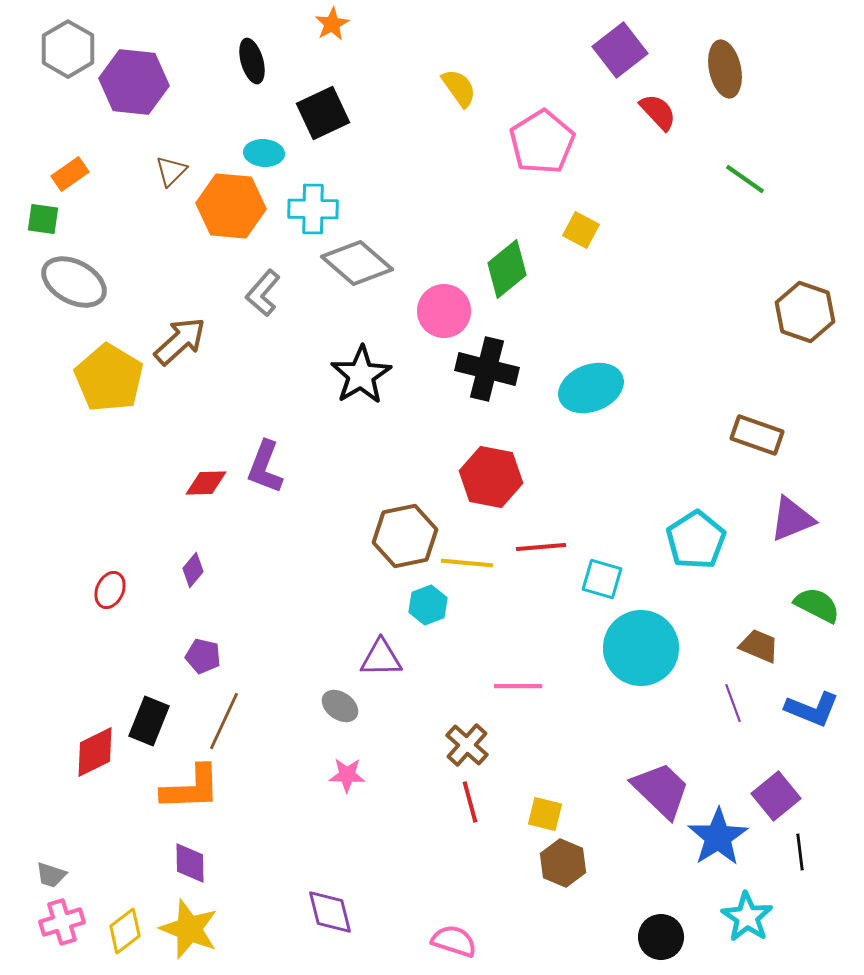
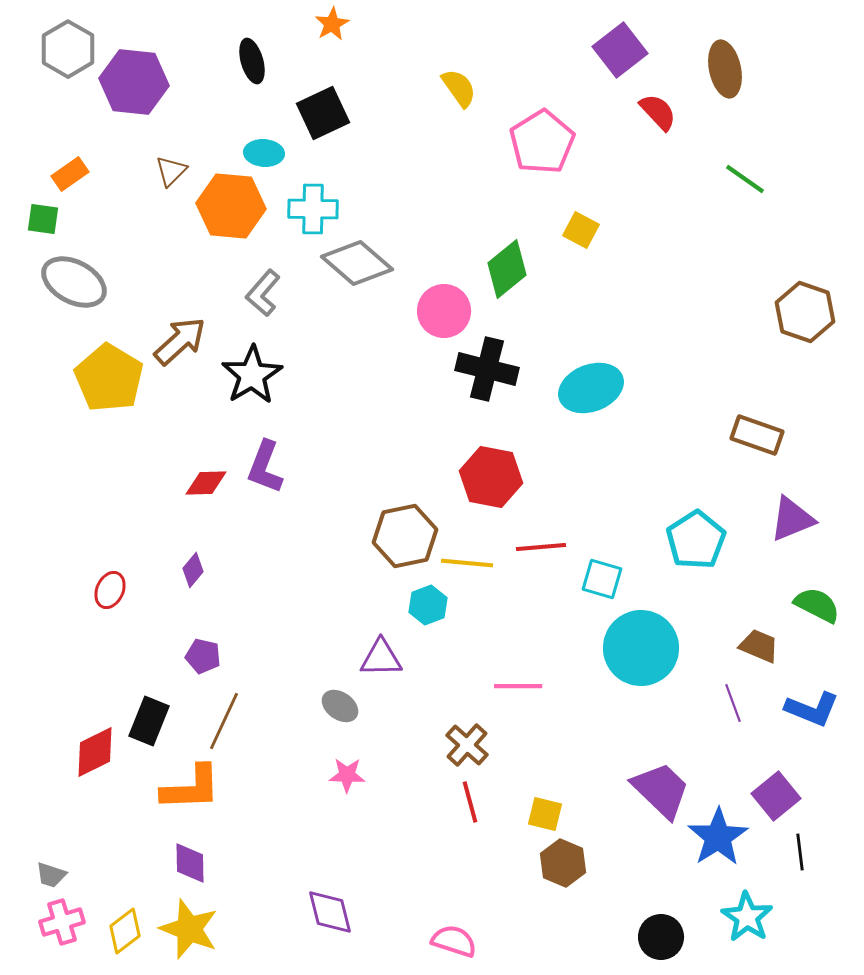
black star at (361, 375): moved 109 px left
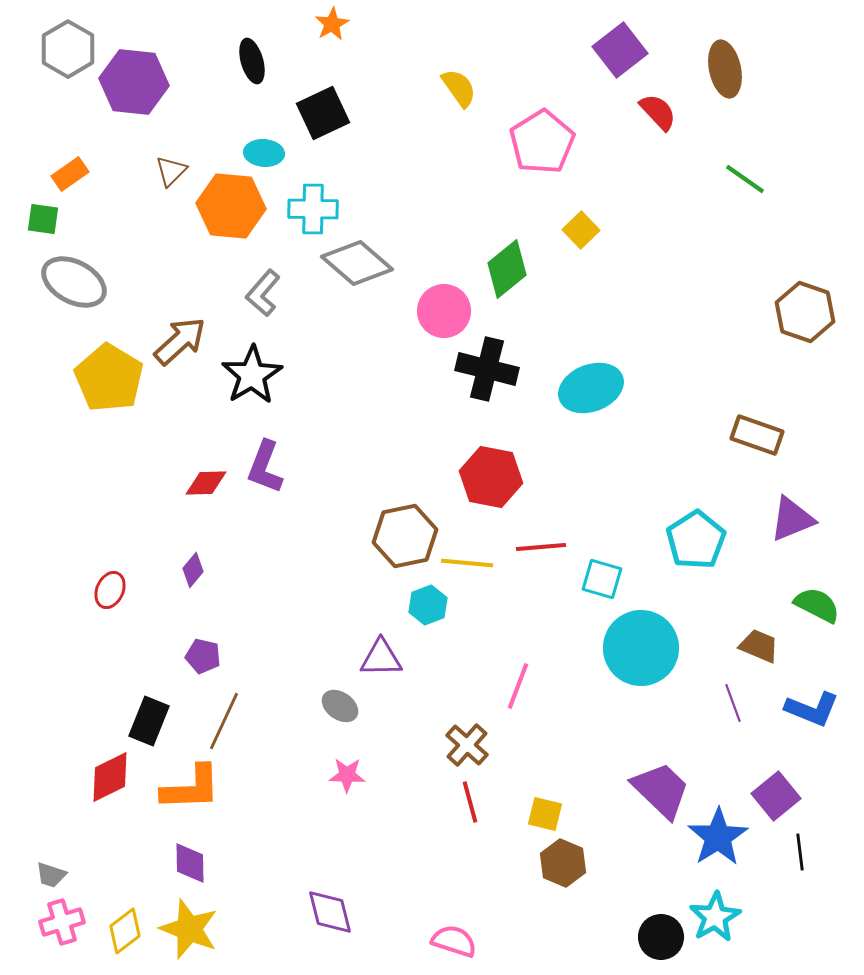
yellow square at (581, 230): rotated 18 degrees clockwise
pink line at (518, 686): rotated 69 degrees counterclockwise
red diamond at (95, 752): moved 15 px right, 25 px down
cyan star at (747, 917): moved 32 px left; rotated 9 degrees clockwise
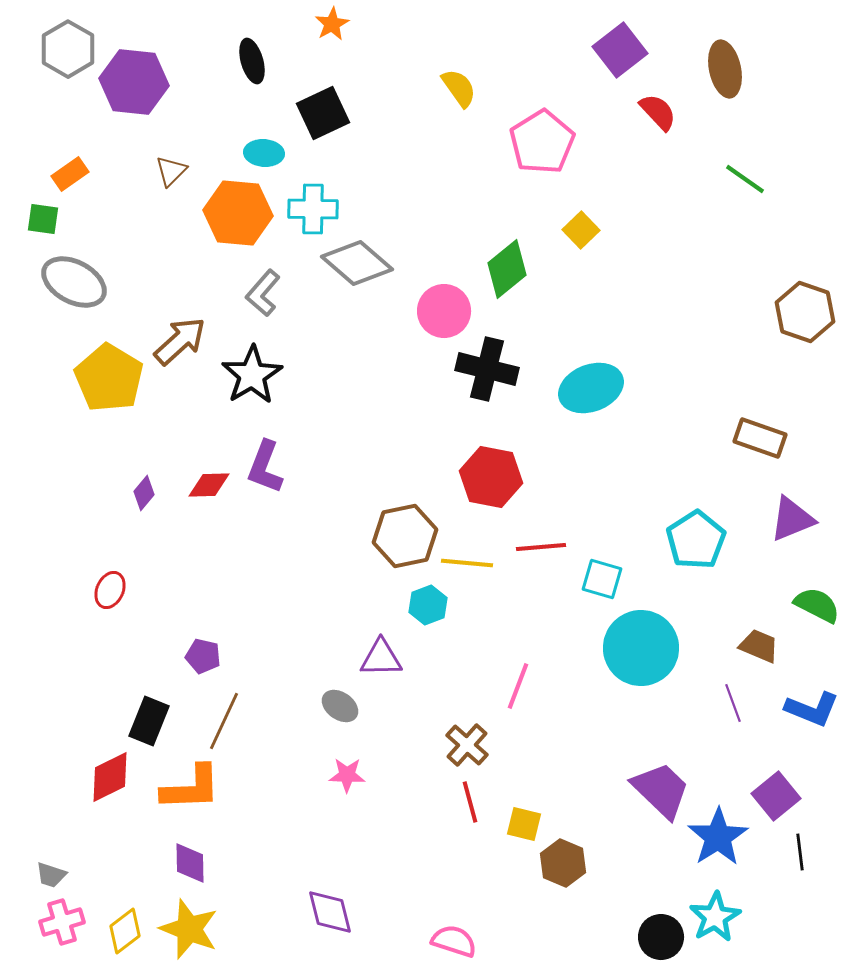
orange hexagon at (231, 206): moved 7 px right, 7 px down
brown rectangle at (757, 435): moved 3 px right, 3 px down
red diamond at (206, 483): moved 3 px right, 2 px down
purple diamond at (193, 570): moved 49 px left, 77 px up
yellow square at (545, 814): moved 21 px left, 10 px down
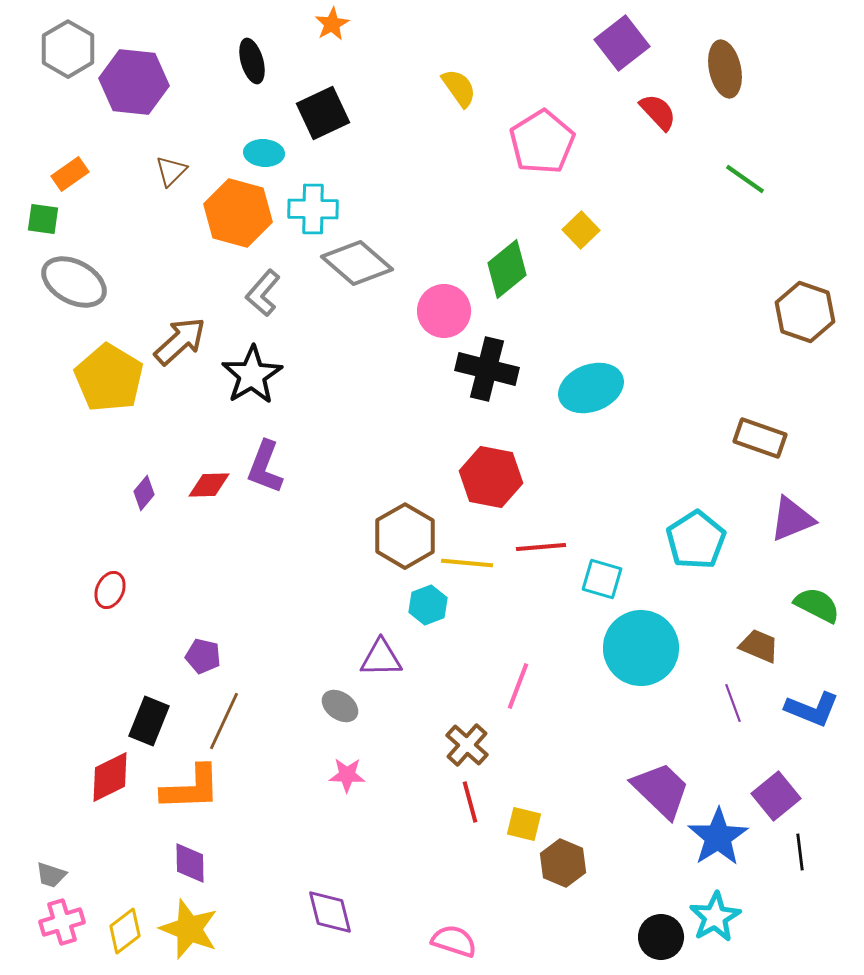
purple square at (620, 50): moved 2 px right, 7 px up
orange hexagon at (238, 213): rotated 10 degrees clockwise
brown hexagon at (405, 536): rotated 18 degrees counterclockwise
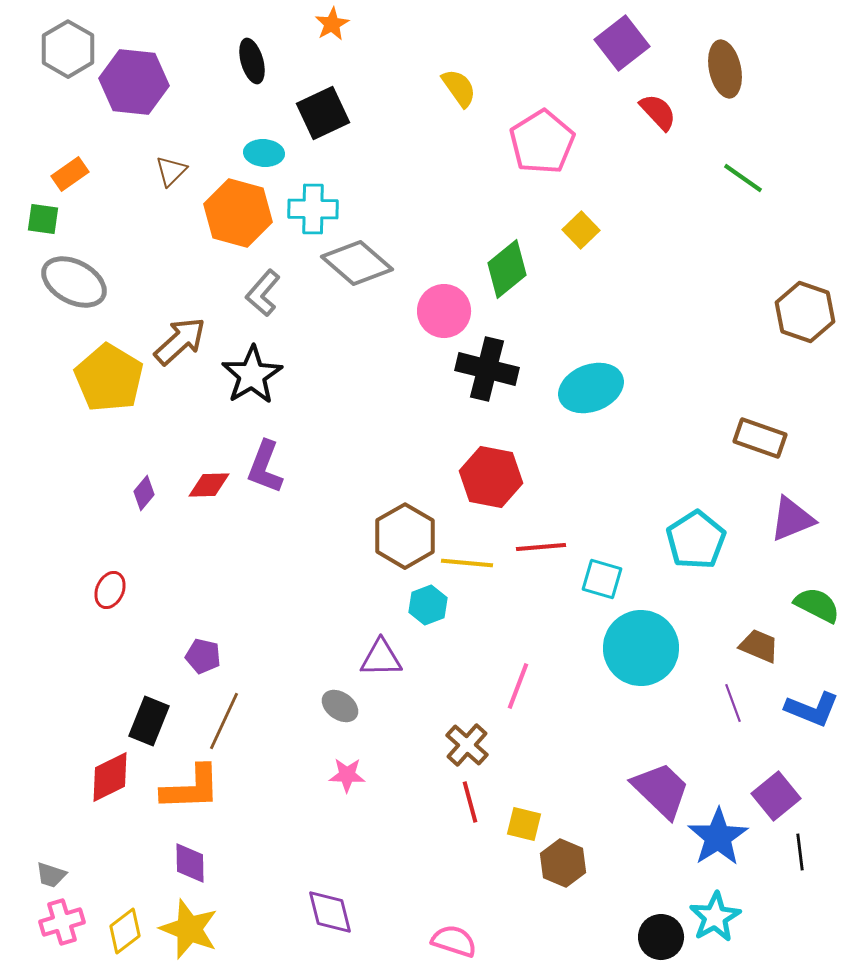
green line at (745, 179): moved 2 px left, 1 px up
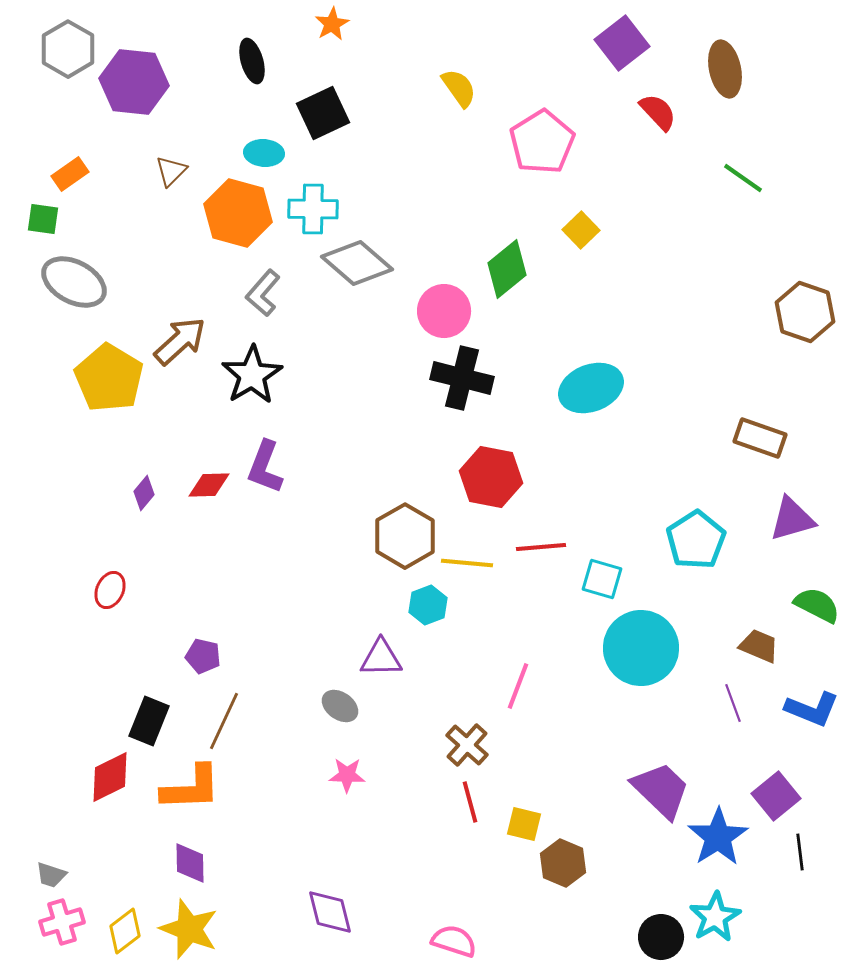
black cross at (487, 369): moved 25 px left, 9 px down
purple triangle at (792, 519): rotated 6 degrees clockwise
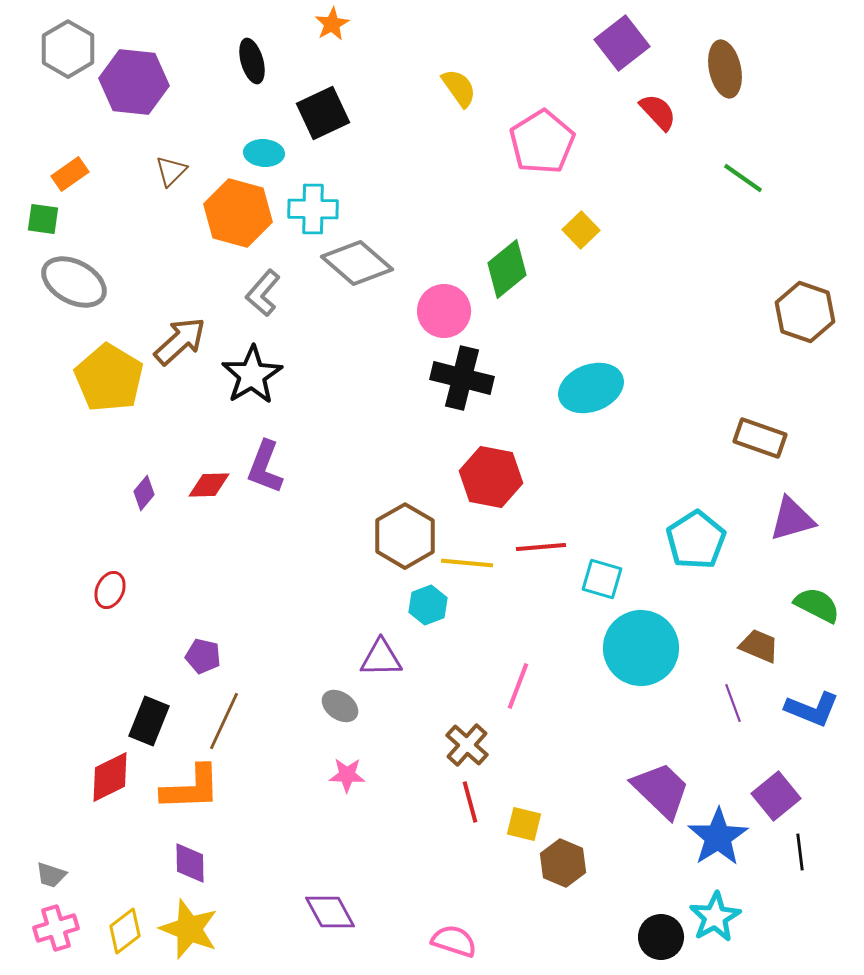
purple diamond at (330, 912): rotated 14 degrees counterclockwise
pink cross at (62, 922): moved 6 px left, 6 px down
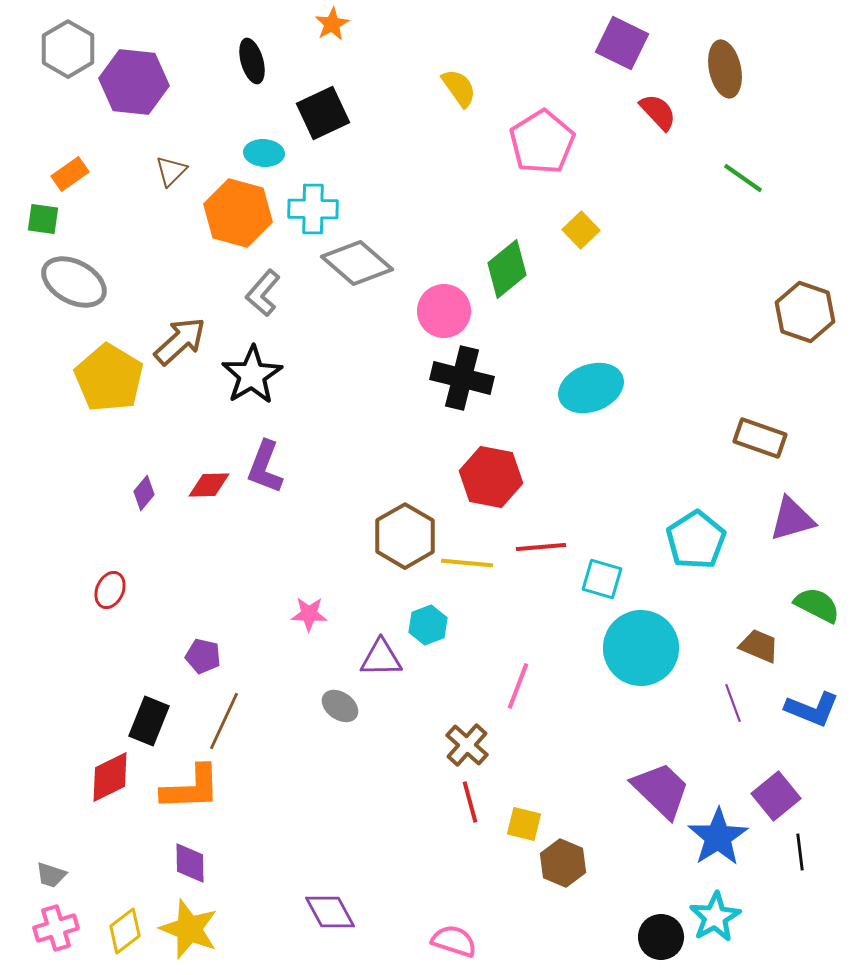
purple square at (622, 43): rotated 26 degrees counterclockwise
cyan hexagon at (428, 605): moved 20 px down
pink star at (347, 775): moved 38 px left, 161 px up
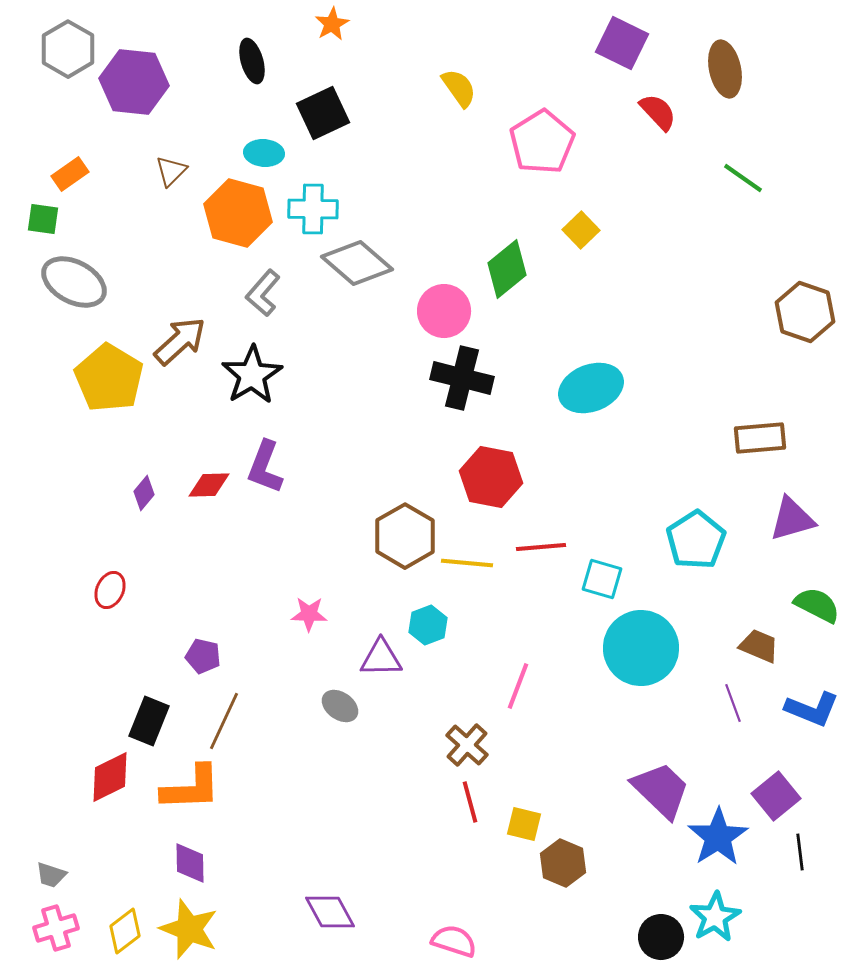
brown rectangle at (760, 438): rotated 24 degrees counterclockwise
